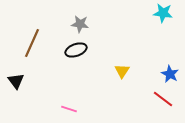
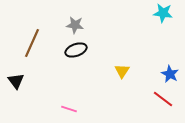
gray star: moved 5 px left, 1 px down
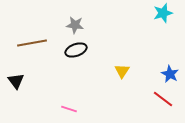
cyan star: rotated 24 degrees counterclockwise
brown line: rotated 56 degrees clockwise
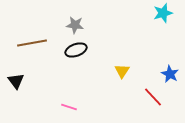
red line: moved 10 px left, 2 px up; rotated 10 degrees clockwise
pink line: moved 2 px up
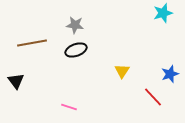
blue star: rotated 24 degrees clockwise
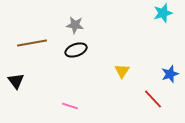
red line: moved 2 px down
pink line: moved 1 px right, 1 px up
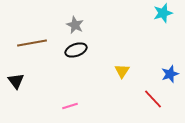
gray star: rotated 18 degrees clockwise
pink line: rotated 35 degrees counterclockwise
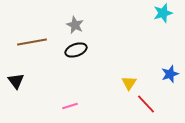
brown line: moved 1 px up
yellow triangle: moved 7 px right, 12 px down
red line: moved 7 px left, 5 px down
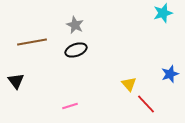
yellow triangle: moved 1 px down; rotated 14 degrees counterclockwise
